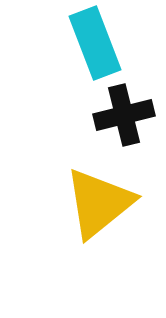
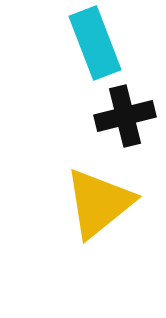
black cross: moved 1 px right, 1 px down
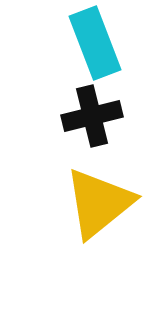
black cross: moved 33 px left
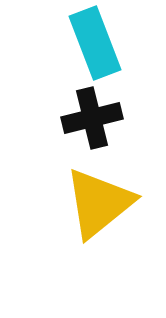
black cross: moved 2 px down
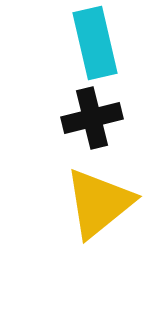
cyan rectangle: rotated 8 degrees clockwise
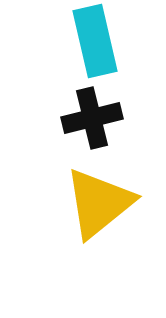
cyan rectangle: moved 2 px up
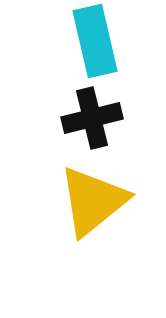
yellow triangle: moved 6 px left, 2 px up
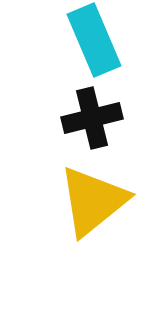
cyan rectangle: moved 1 px left, 1 px up; rotated 10 degrees counterclockwise
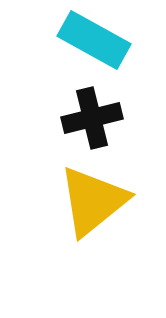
cyan rectangle: rotated 38 degrees counterclockwise
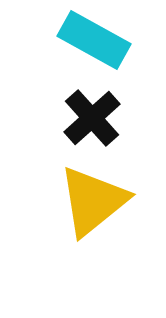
black cross: rotated 28 degrees counterclockwise
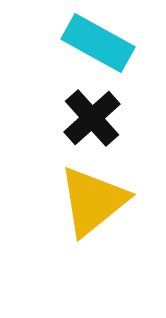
cyan rectangle: moved 4 px right, 3 px down
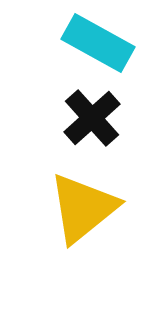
yellow triangle: moved 10 px left, 7 px down
